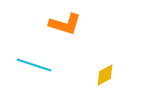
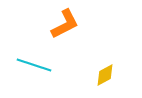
orange L-shape: rotated 44 degrees counterclockwise
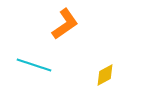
orange L-shape: rotated 8 degrees counterclockwise
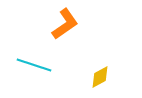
yellow diamond: moved 5 px left, 2 px down
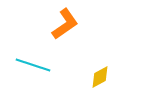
cyan line: moved 1 px left
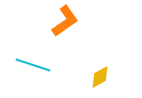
orange L-shape: moved 3 px up
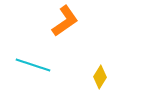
yellow diamond: rotated 30 degrees counterclockwise
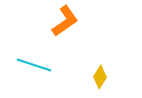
cyan line: moved 1 px right
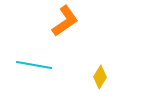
cyan line: rotated 8 degrees counterclockwise
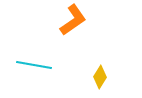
orange L-shape: moved 8 px right, 1 px up
